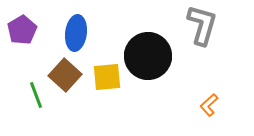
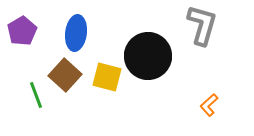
purple pentagon: moved 1 px down
yellow square: rotated 20 degrees clockwise
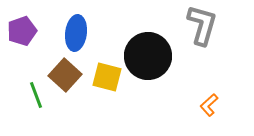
purple pentagon: rotated 12 degrees clockwise
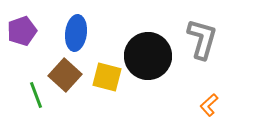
gray L-shape: moved 14 px down
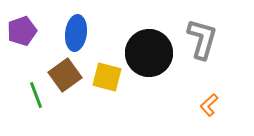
black circle: moved 1 px right, 3 px up
brown square: rotated 12 degrees clockwise
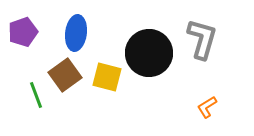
purple pentagon: moved 1 px right, 1 px down
orange L-shape: moved 2 px left, 2 px down; rotated 10 degrees clockwise
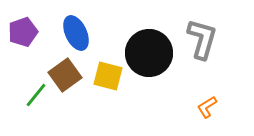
blue ellipse: rotated 32 degrees counterclockwise
yellow square: moved 1 px right, 1 px up
green line: rotated 60 degrees clockwise
